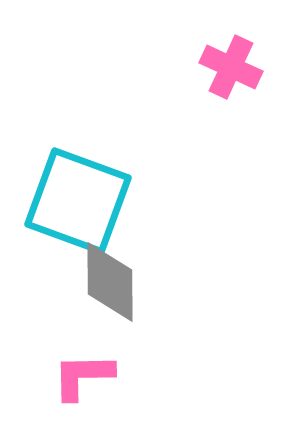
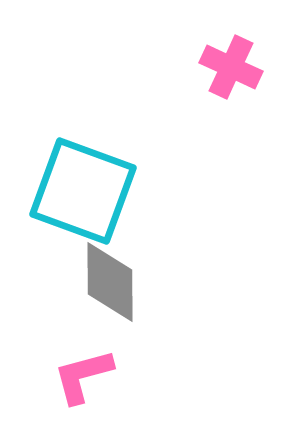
cyan square: moved 5 px right, 10 px up
pink L-shape: rotated 14 degrees counterclockwise
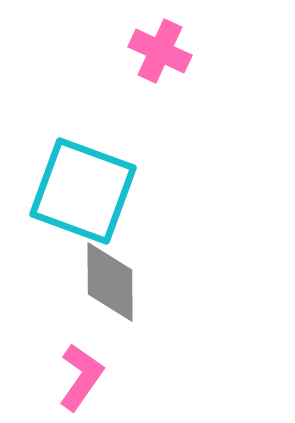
pink cross: moved 71 px left, 16 px up
pink L-shape: moved 2 px left, 1 px down; rotated 140 degrees clockwise
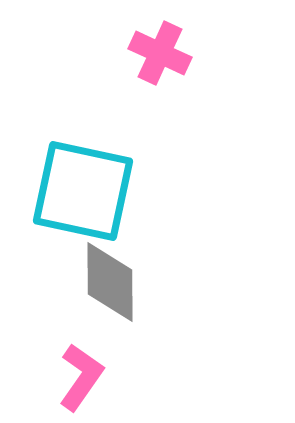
pink cross: moved 2 px down
cyan square: rotated 8 degrees counterclockwise
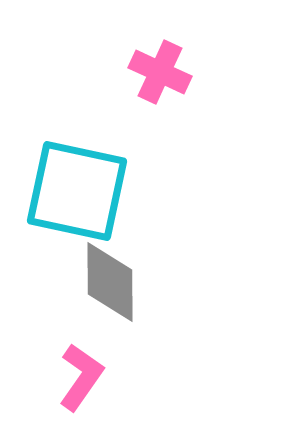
pink cross: moved 19 px down
cyan square: moved 6 px left
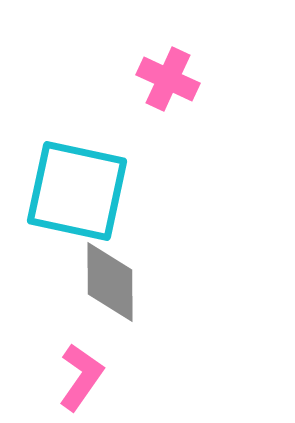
pink cross: moved 8 px right, 7 px down
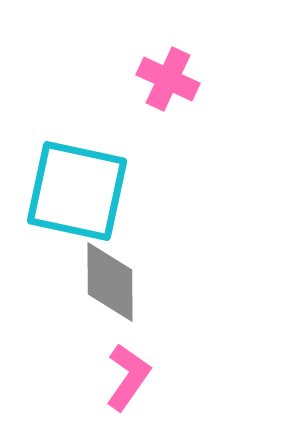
pink L-shape: moved 47 px right
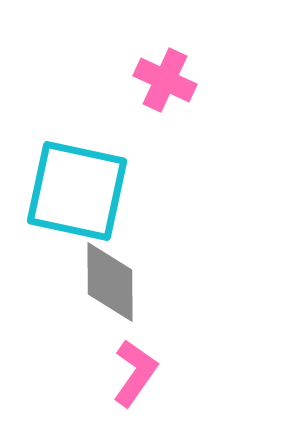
pink cross: moved 3 px left, 1 px down
pink L-shape: moved 7 px right, 4 px up
